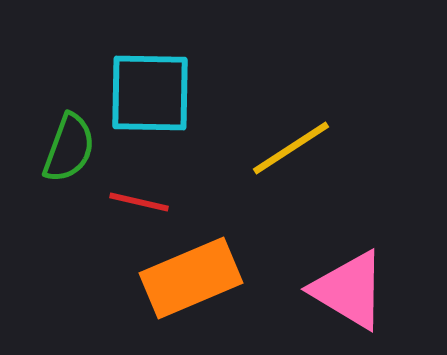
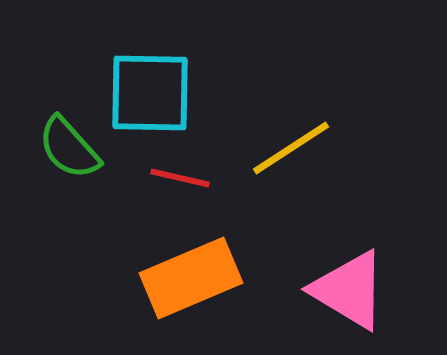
green semicircle: rotated 118 degrees clockwise
red line: moved 41 px right, 24 px up
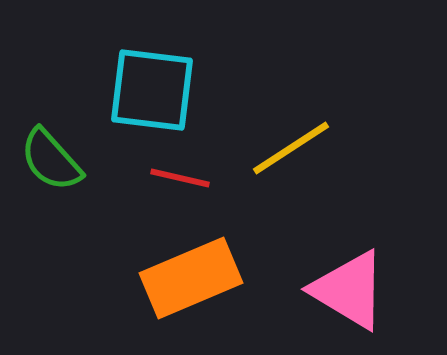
cyan square: moved 2 px right, 3 px up; rotated 6 degrees clockwise
green semicircle: moved 18 px left, 12 px down
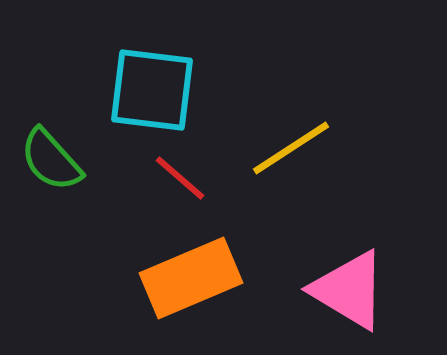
red line: rotated 28 degrees clockwise
